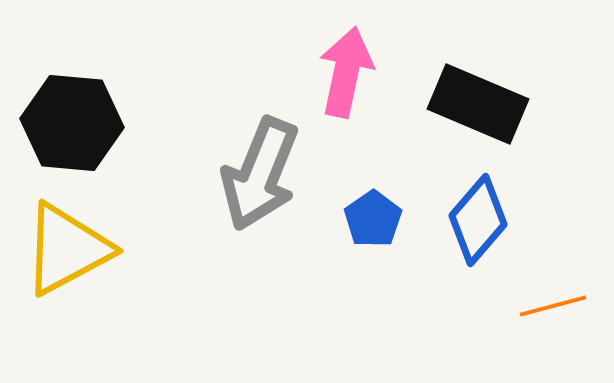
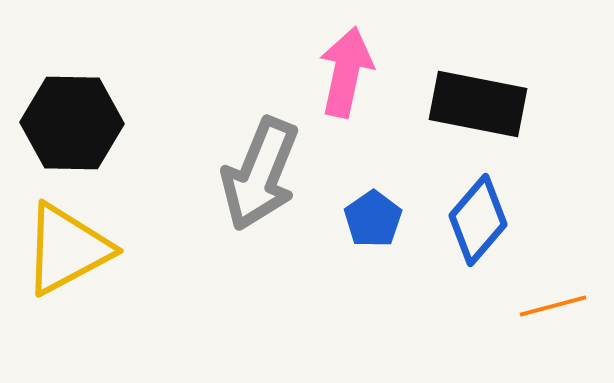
black rectangle: rotated 12 degrees counterclockwise
black hexagon: rotated 4 degrees counterclockwise
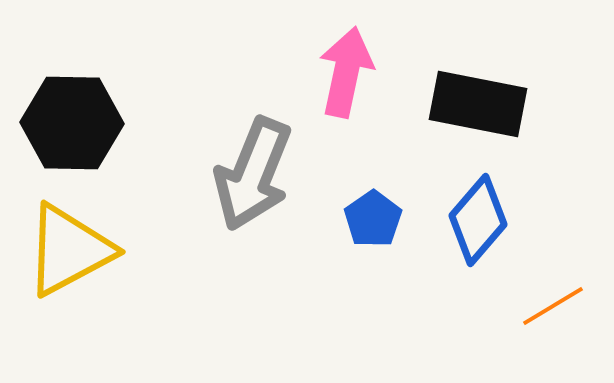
gray arrow: moved 7 px left
yellow triangle: moved 2 px right, 1 px down
orange line: rotated 16 degrees counterclockwise
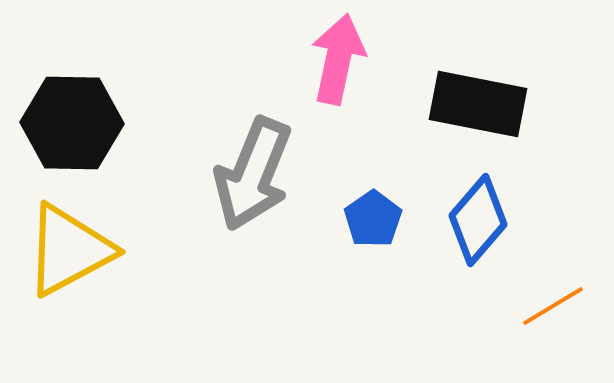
pink arrow: moved 8 px left, 13 px up
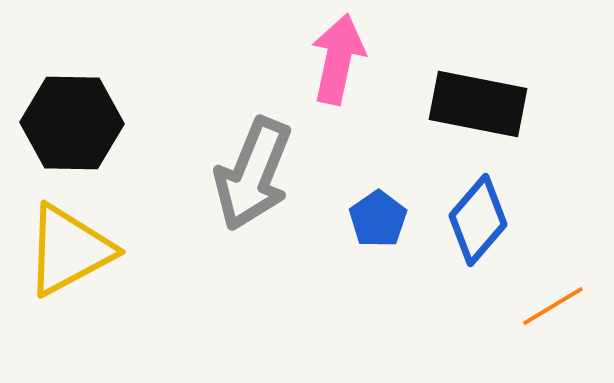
blue pentagon: moved 5 px right
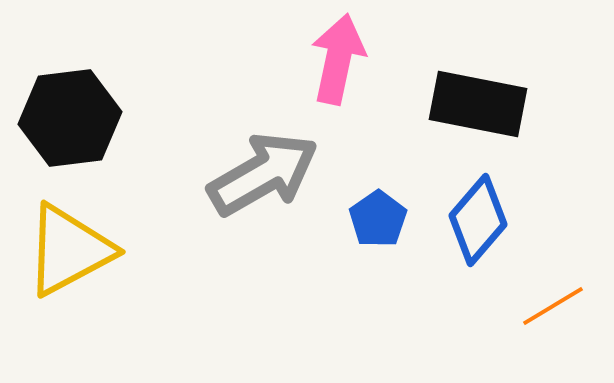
black hexagon: moved 2 px left, 5 px up; rotated 8 degrees counterclockwise
gray arrow: moved 10 px right; rotated 142 degrees counterclockwise
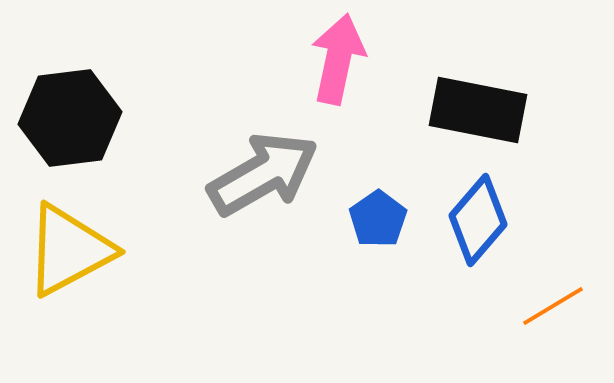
black rectangle: moved 6 px down
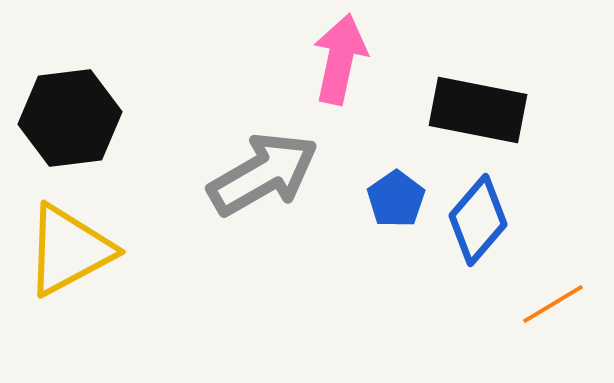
pink arrow: moved 2 px right
blue pentagon: moved 18 px right, 20 px up
orange line: moved 2 px up
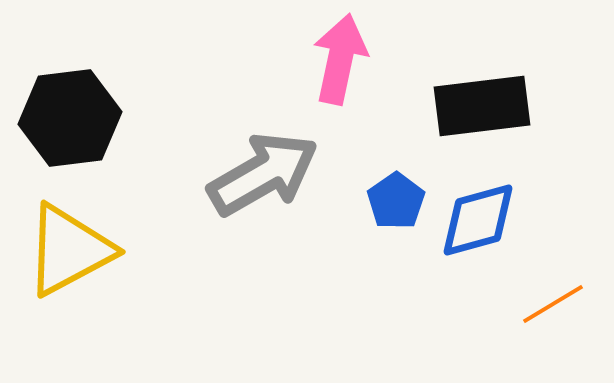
black rectangle: moved 4 px right, 4 px up; rotated 18 degrees counterclockwise
blue pentagon: moved 2 px down
blue diamond: rotated 34 degrees clockwise
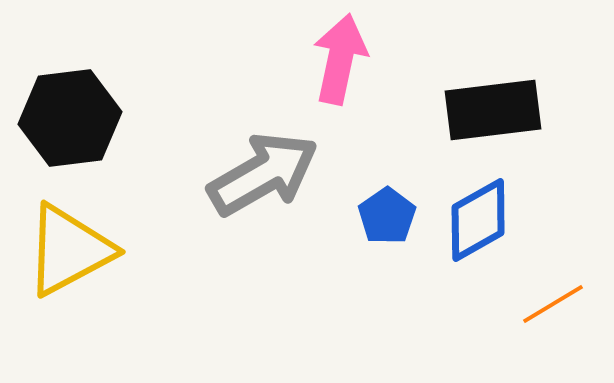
black rectangle: moved 11 px right, 4 px down
blue pentagon: moved 9 px left, 15 px down
blue diamond: rotated 14 degrees counterclockwise
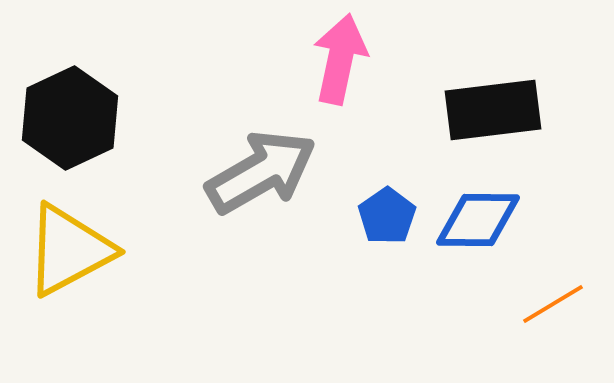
black hexagon: rotated 18 degrees counterclockwise
gray arrow: moved 2 px left, 2 px up
blue diamond: rotated 30 degrees clockwise
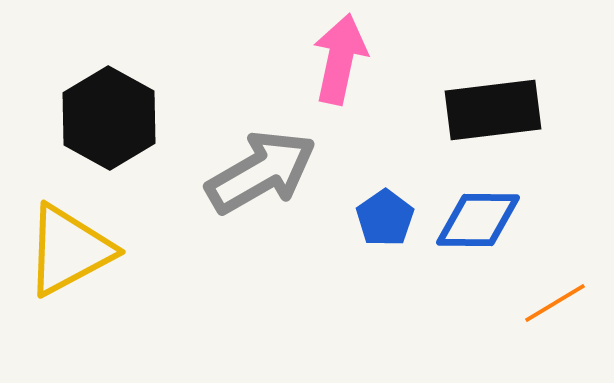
black hexagon: moved 39 px right; rotated 6 degrees counterclockwise
blue pentagon: moved 2 px left, 2 px down
orange line: moved 2 px right, 1 px up
